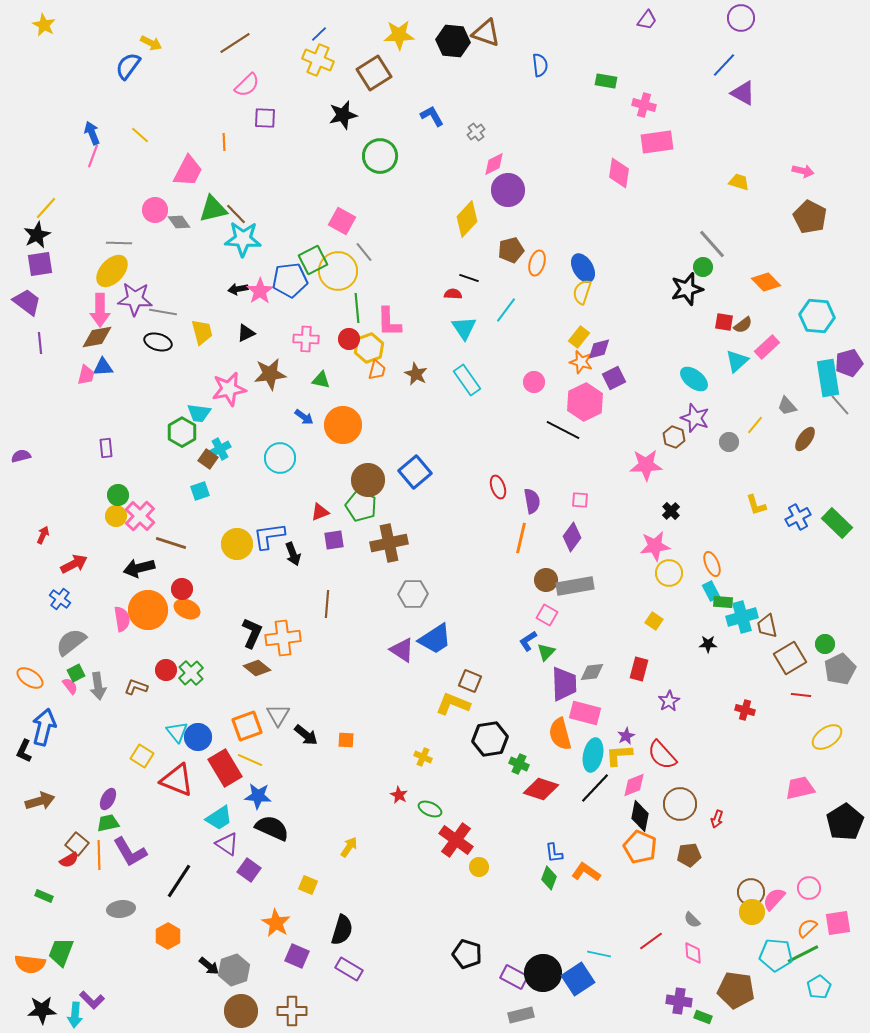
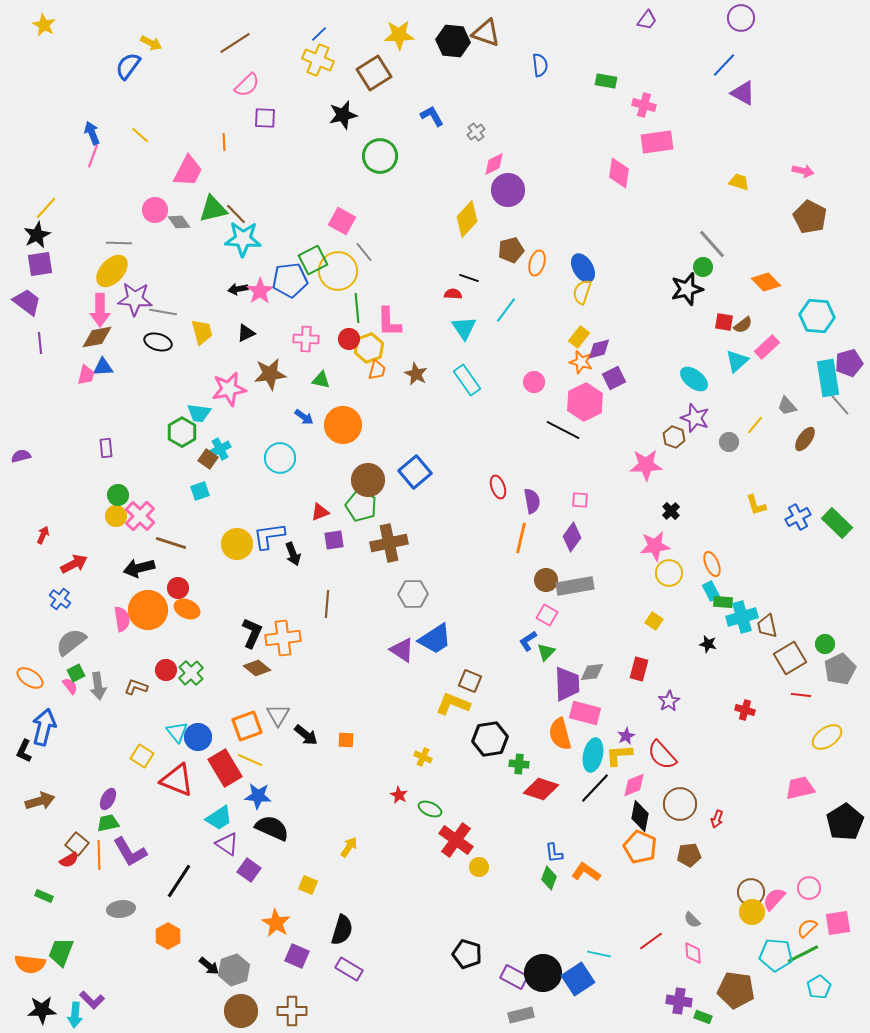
red circle at (182, 589): moved 4 px left, 1 px up
black star at (708, 644): rotated 12 degrees clockwise
purple trapezoid at (564, 684): moved 3 px right
green cross at (519, 764): rotated 18 degrees counterclockwise
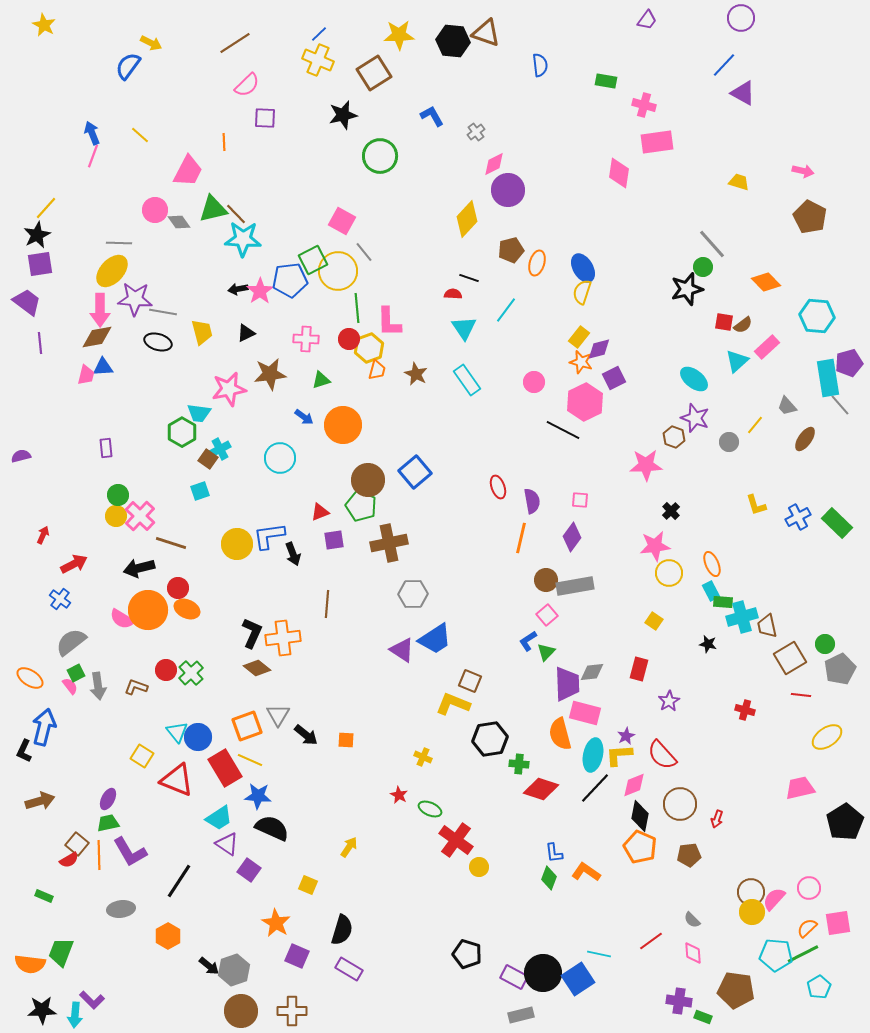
green triangle at (321, 380): rotated 30 degrees counterclockwise
pink square at (547, 615): rotated 20 degrees clockwise
pink semicircle at (122, 619): rotated 130 degrees clockwise
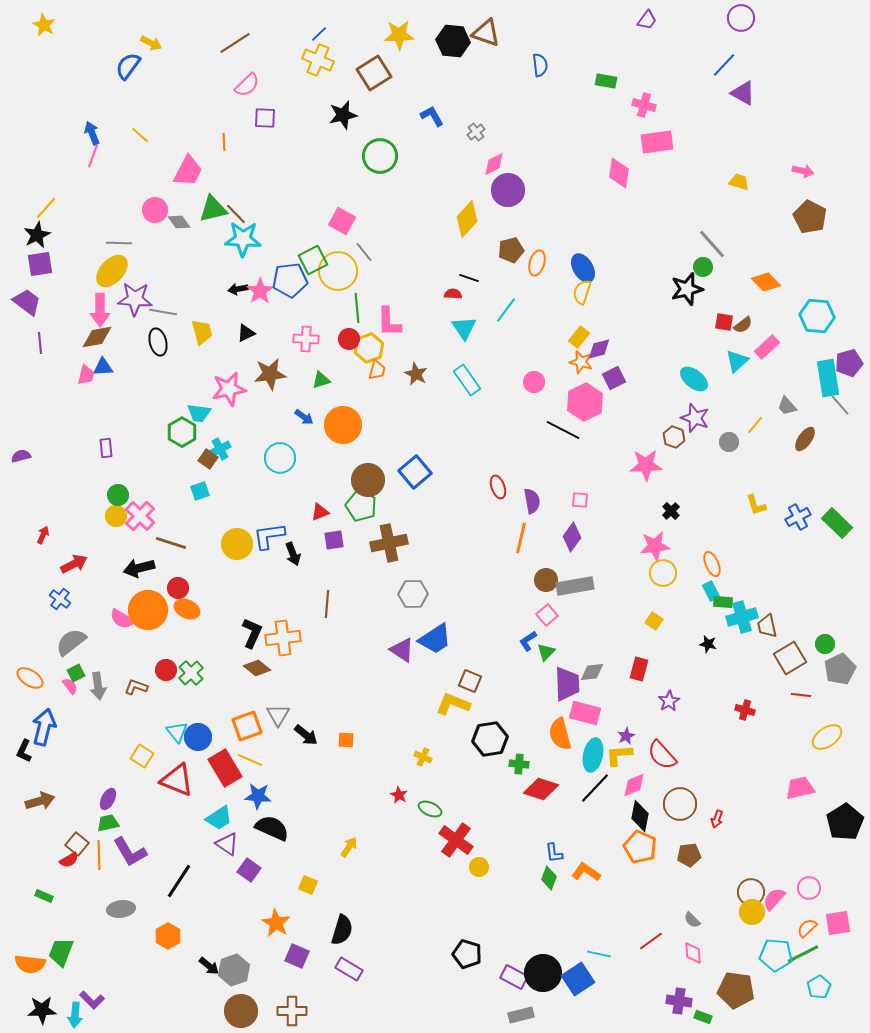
black ellipse at (158, 342): rotated 60 degrees clockwise
yellow circle at (669, 573): moved 6 px left
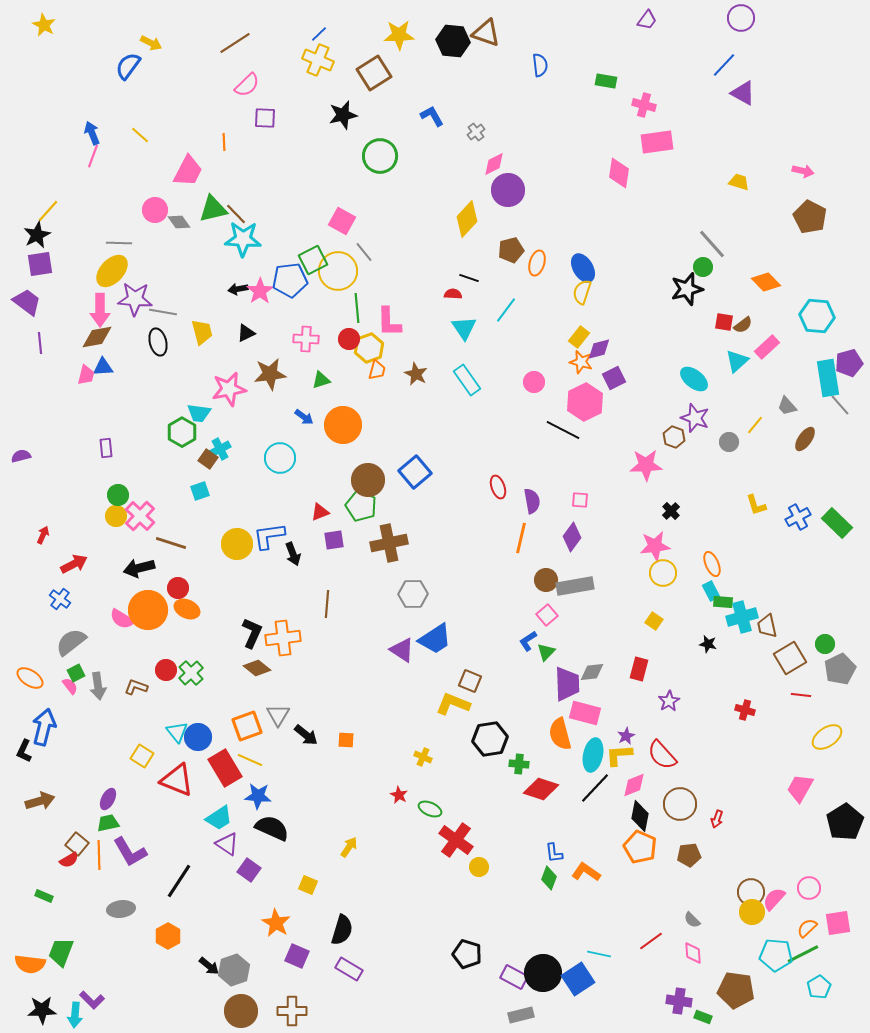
yellow line at (46, 208): moved 2 px right, 3 px down
pink trapezoid at (800, 788): rotated 48 degrees counterclockwise
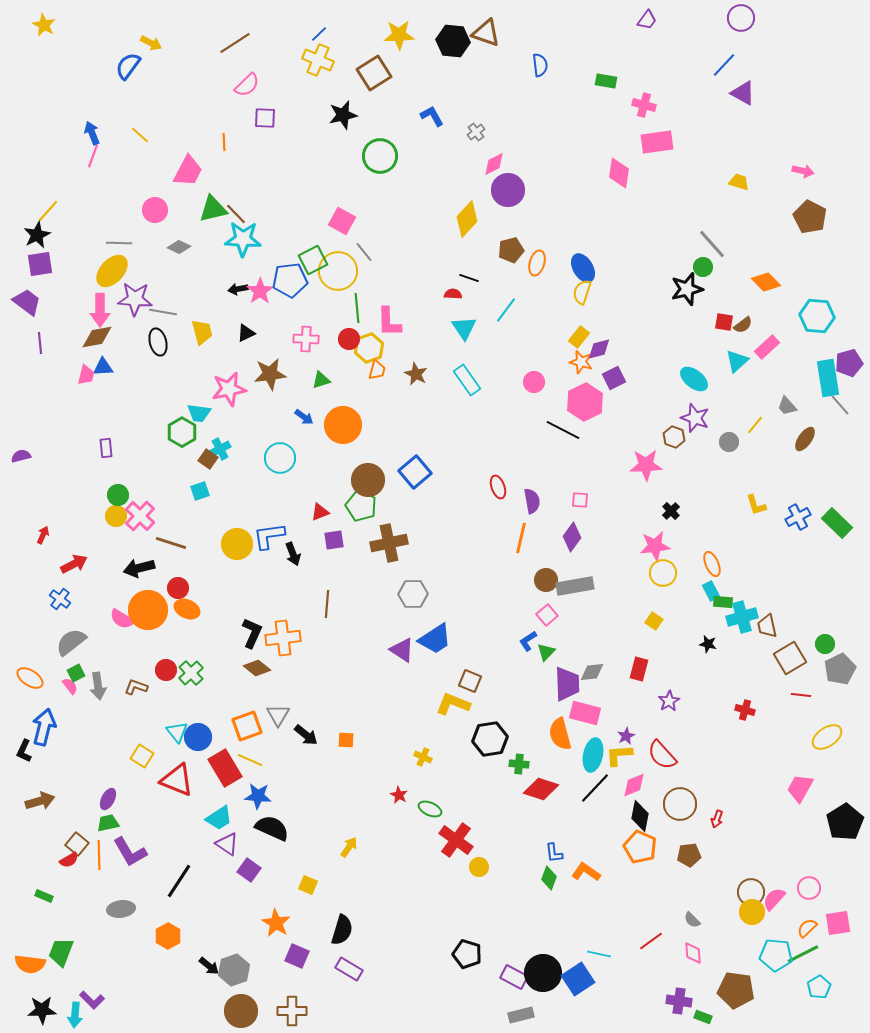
gray diamond at (179, 222): moved 25 px down; rotated 30 degrees counterclockwise
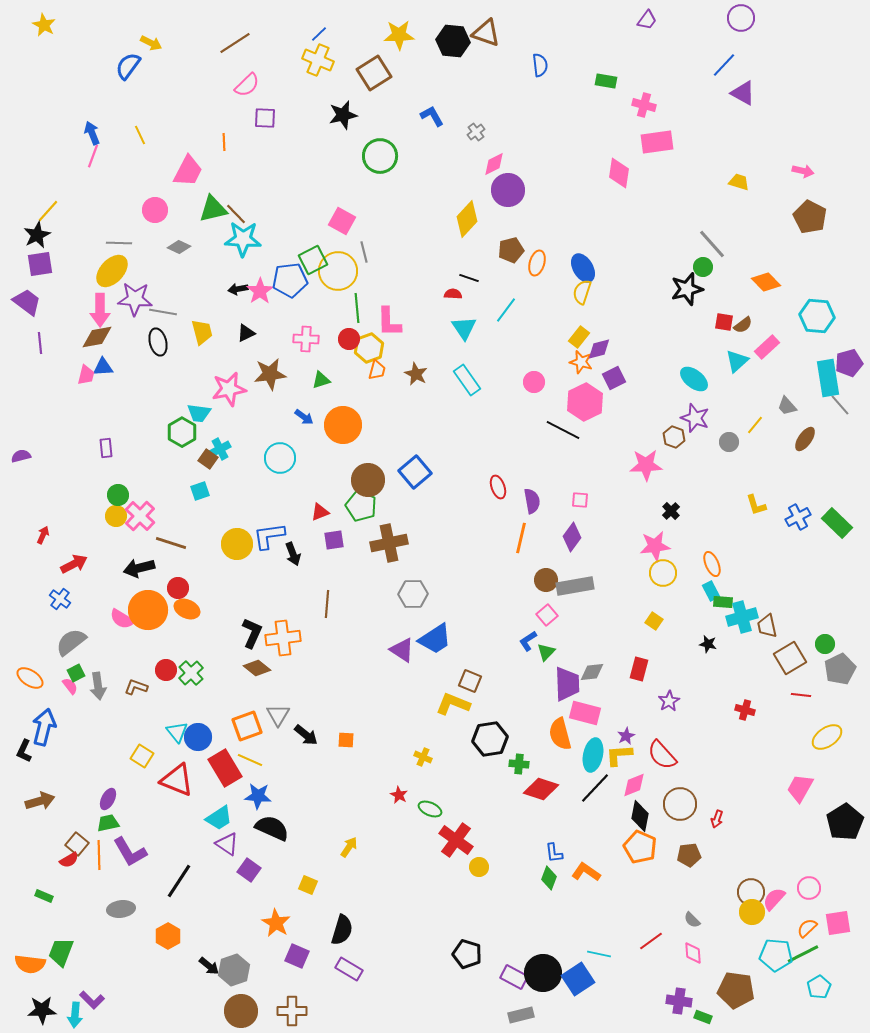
yellow line at (140, 135): rotated 24 degrees clockwise
gray line at (364, 252): rotated 25 degrees clockwise
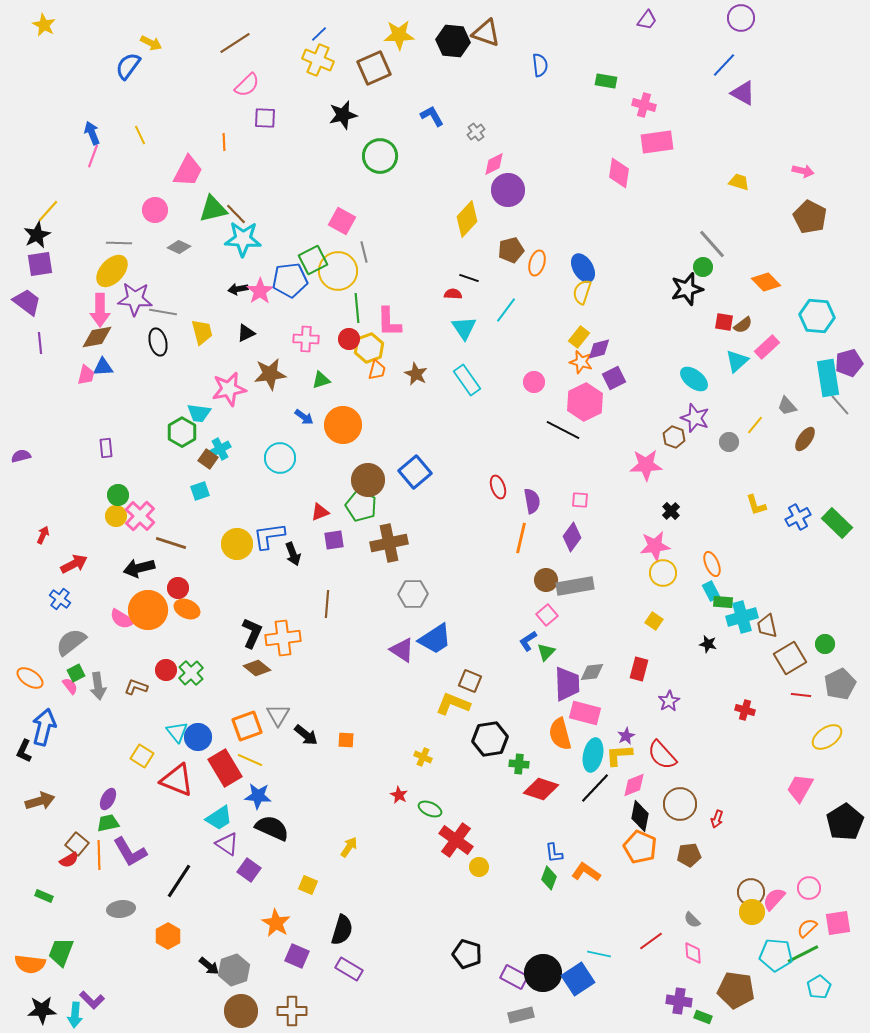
brown square at (374, 73): moved 5 px up; rotated 8 degrees clockwise
gray pentagon at (840, 669): moved 15 px down
